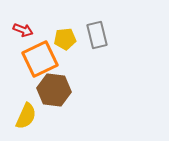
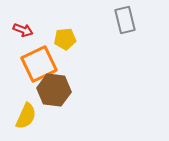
gray rectangle: moved 28 px right, 15 px up
orange square: moved 1 px left, 5 px down
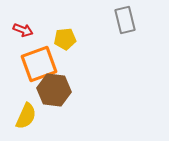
orange square: rotated 6 degrees clockwise
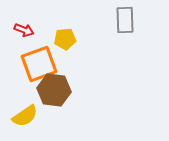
gray rectangle: rotated 12 degrees clockwise
red arrow: moved 1 px right
yellow semicircle: moved 1 px left; rotated 32 degrees clockwise
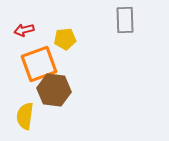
red arrow: rotated 144 degrees clockwise
yellow semicircle: rotated 132 degrees clockwise
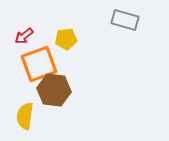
gray rectangle: rotated 72 degrees counterclockwise
red arrow: moved 6 px down; rotated 24 degrees counterclockwise
yellow pentagon: moved 1 px right
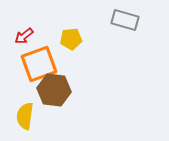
yellow pentagon: moved 5 px right
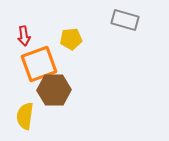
red arrow: rotated 60 degrees counterclockwise
brown hexagon: rotated 8 degrees counterclockwise
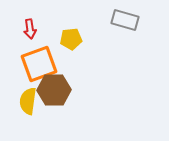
red arrow: moved 6 px right, 7 px up
yellow semicircle: moved 3 px right, 15 px up
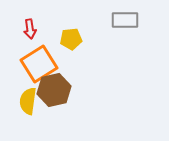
gray rectangle: rotated 16 degrees counterclockwise
orange square: rotated 12 degrees counterclockwise
brown hexagon: rotated 12 degrees counterclockwise
